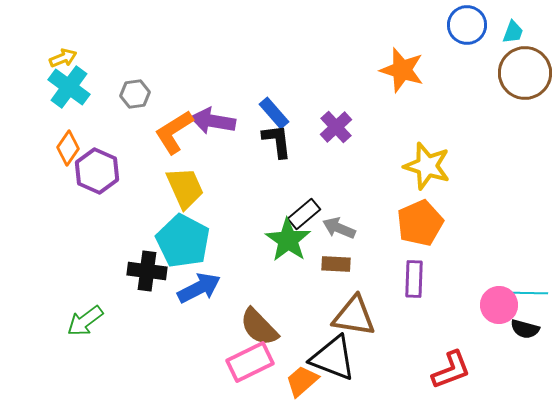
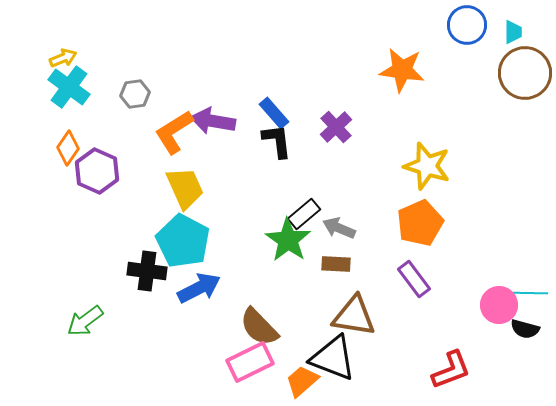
cyan trapezoid: rotated 20 degrees counterclockwise
orange star: rotated 9 degrees counterclockwise
purple rectangle: rotated 39 degrees counterclockwise
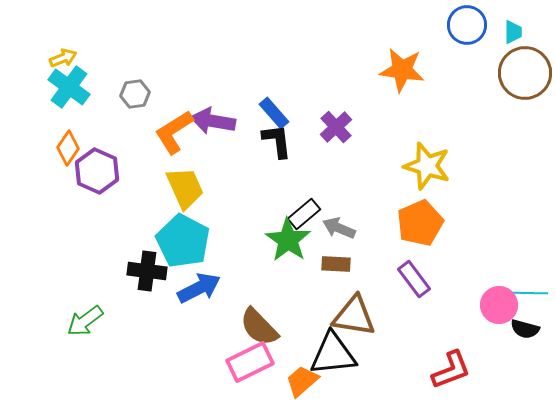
black triangle: moved 4 px up; rotated 27 degrees counterclockwise
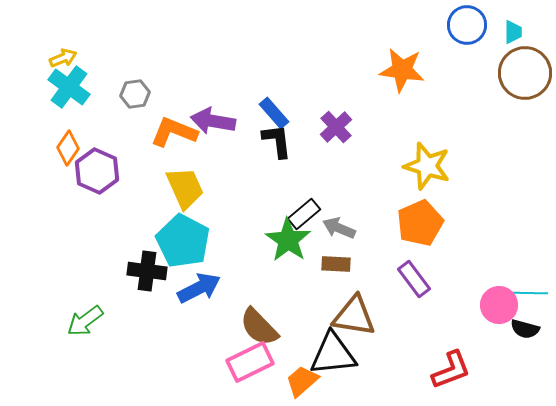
orange L-shape: rotated 54 degrees clockwise
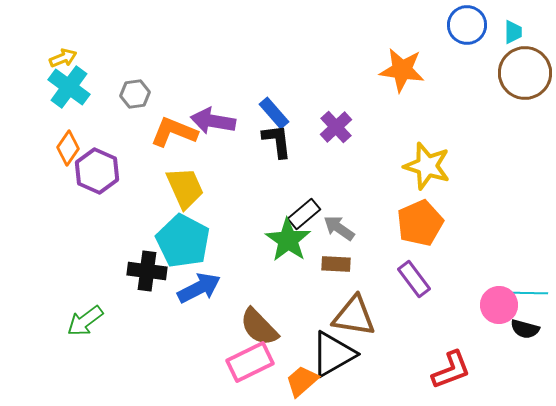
gray arrow: rotated 12 degrees clockwise
black triangle: rotated 24 degrees counterclockwise
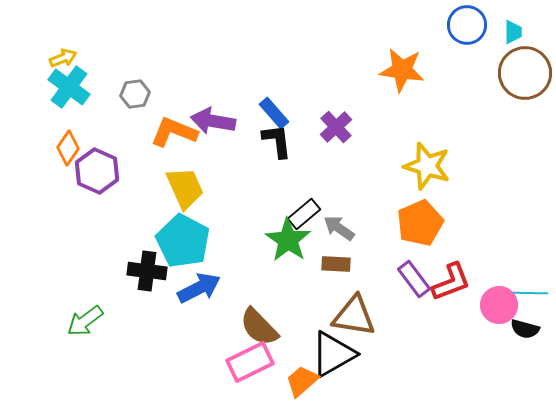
red L-shape: moved 88 px up
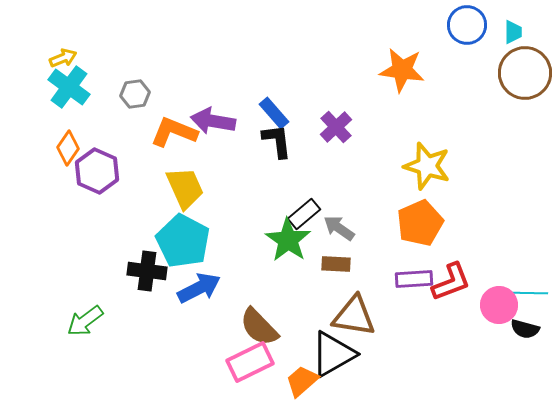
purple rectangle: rotated 57 degrees counterclockwise
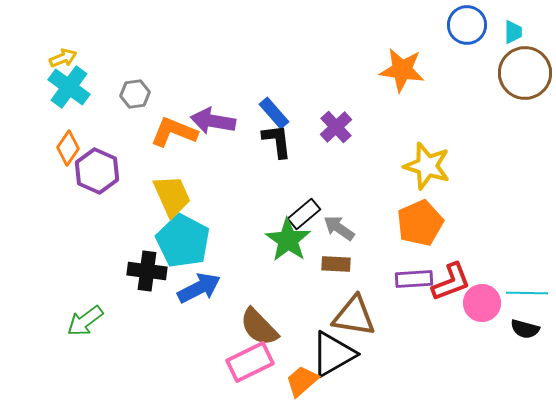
yellow trapezoid: moved 13 px left, 8 px down
pink circle: moved 17 px left, 2 px up
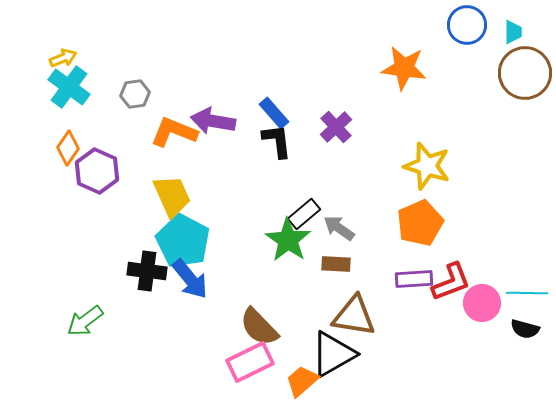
orange star: moved 2 px right, 2 px up
blue arrow: moved 9 px left, 9 px up; rotated 78 degrees clockwise
